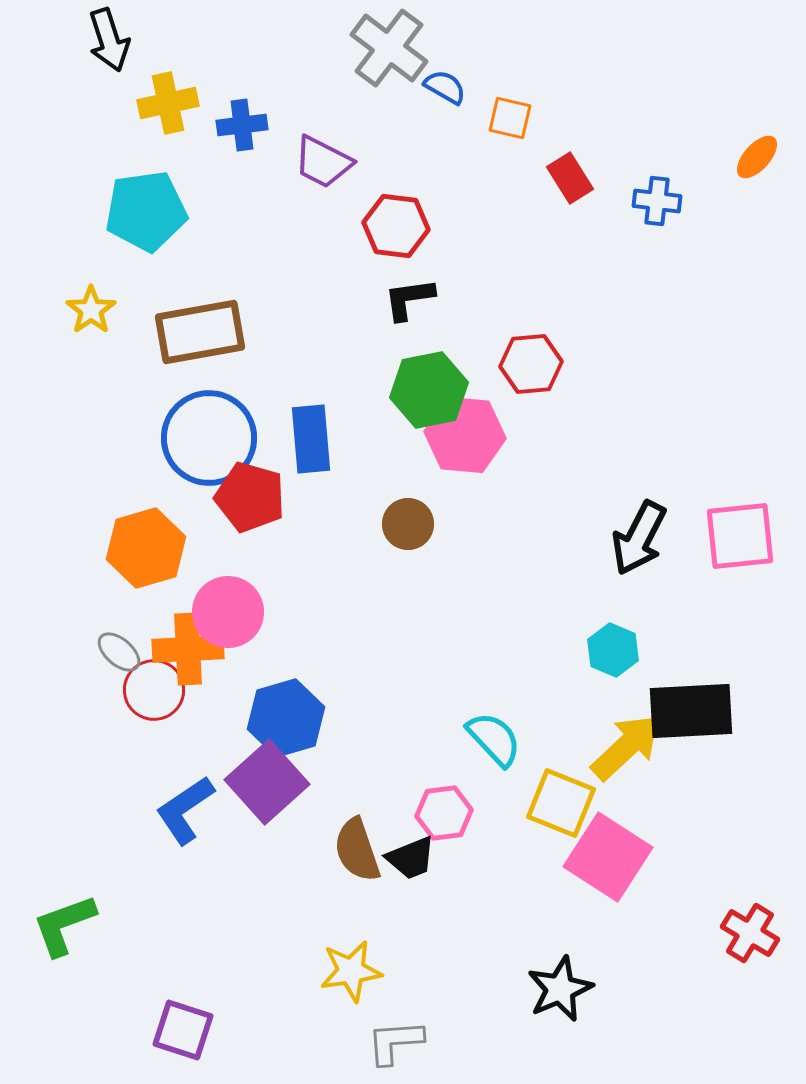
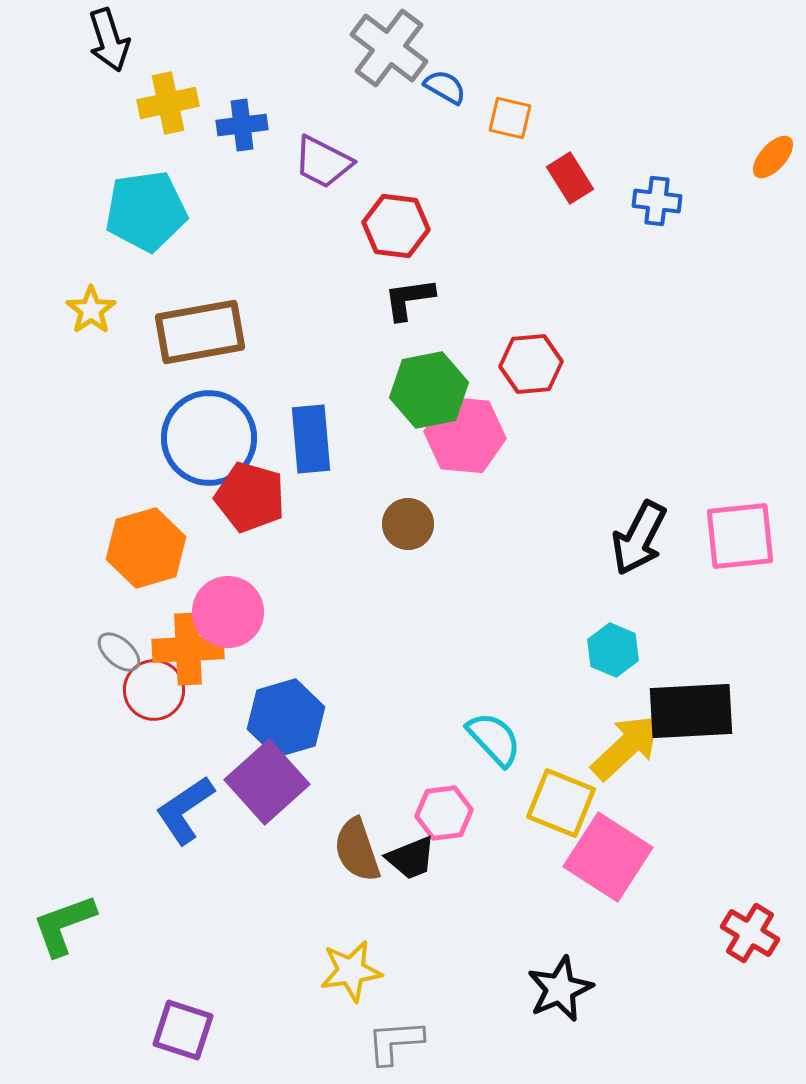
orange ellipse at (757, 157): moved 16 px right
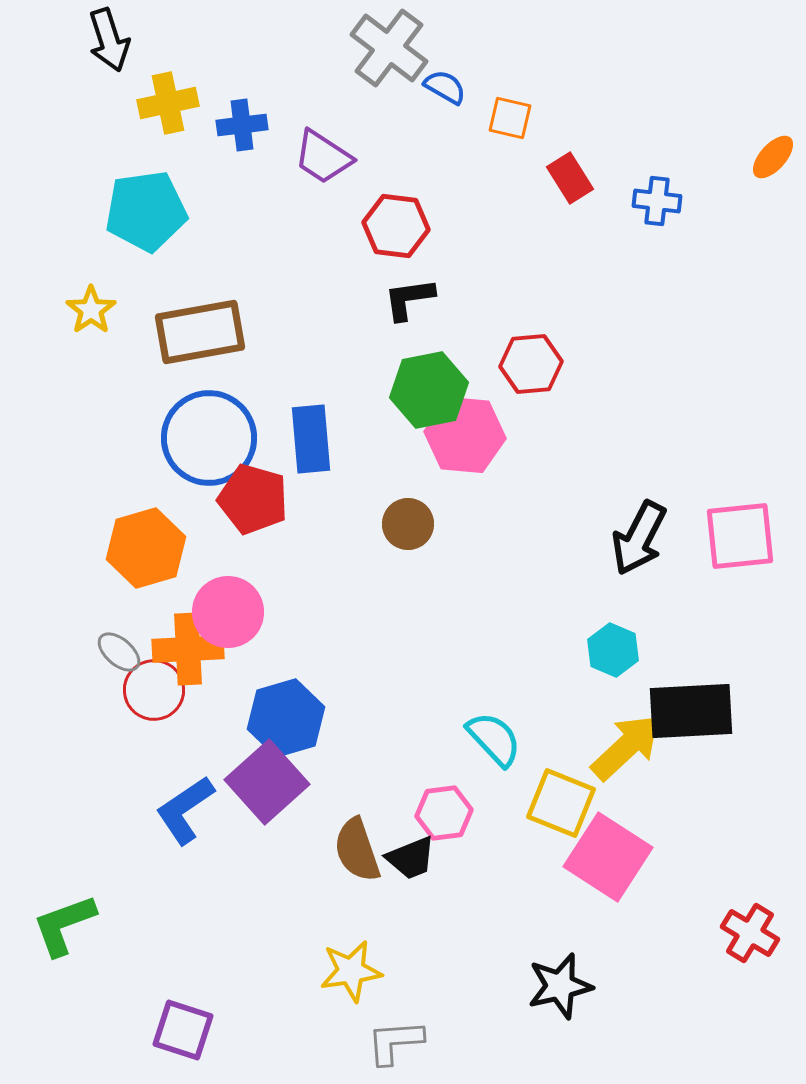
purple trapezoid at (323, 162): moved 5 px up; rotated 6 degrees clockwise
red pentagon at (250, 497): moved 3 px right, 2 px down
black star at (560, 989): moved 3 px up; rotated 10 degrees clockwise
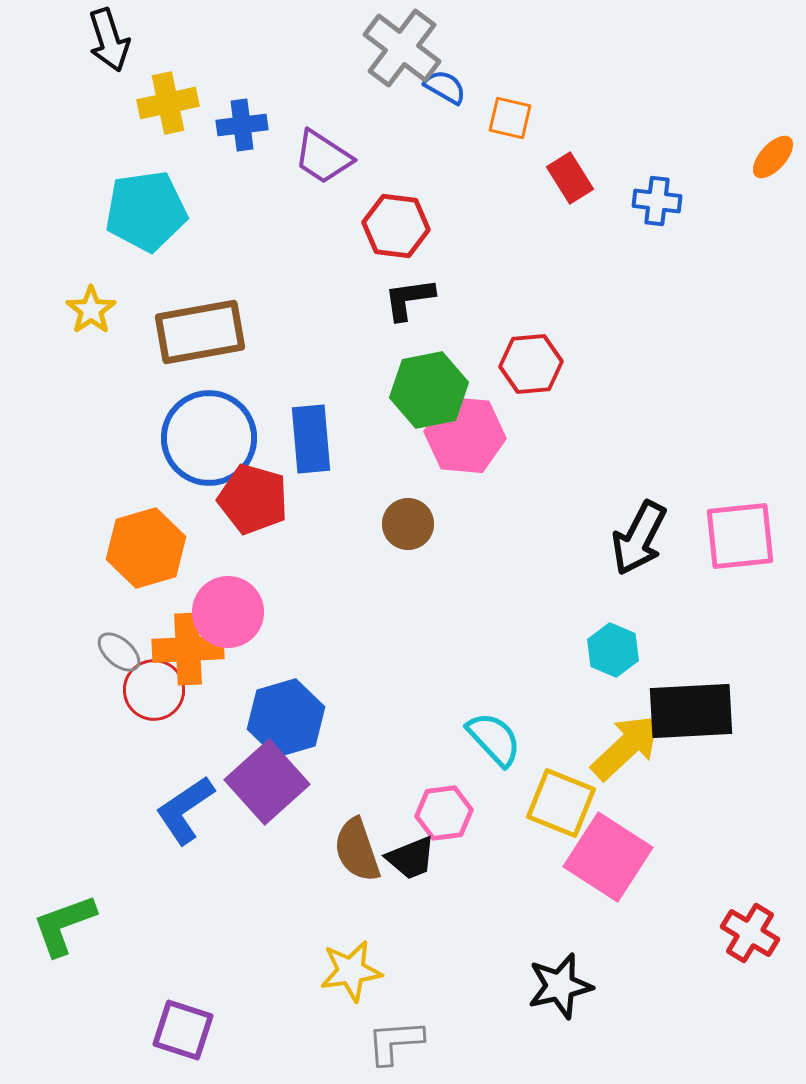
gray cross at (389, 48): moved 13 px right
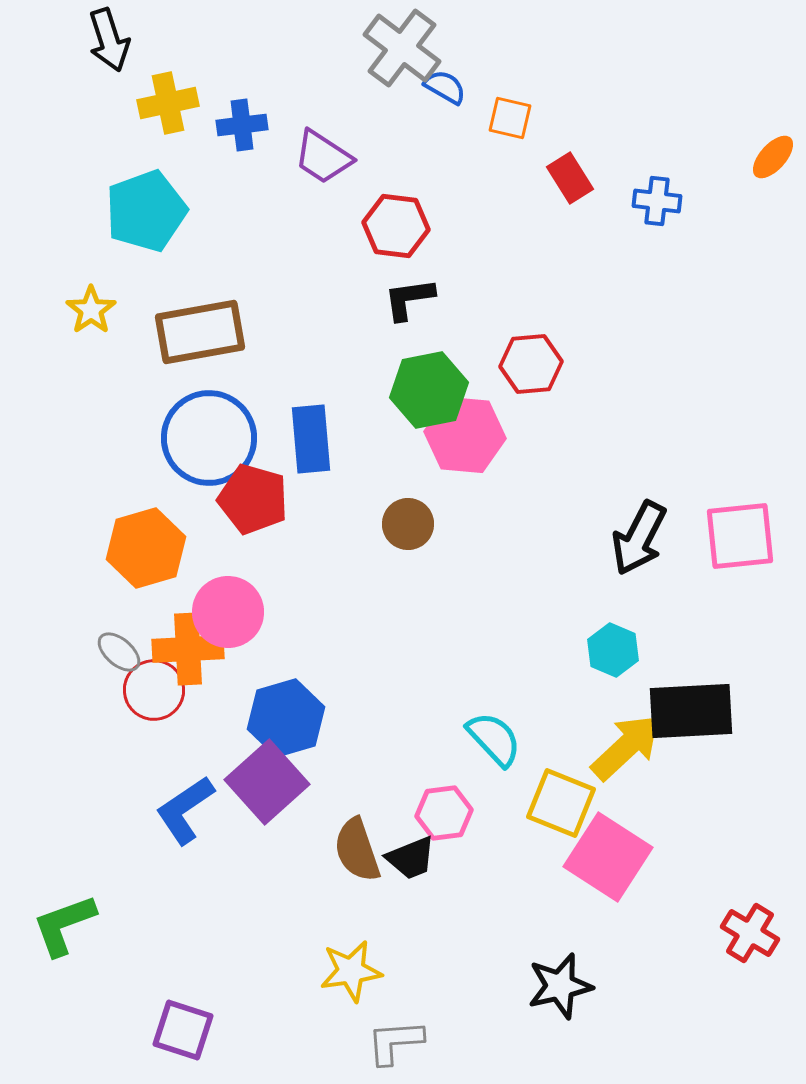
cyan pentagon at (146, 211): rotated 12 degrees counterclockwise
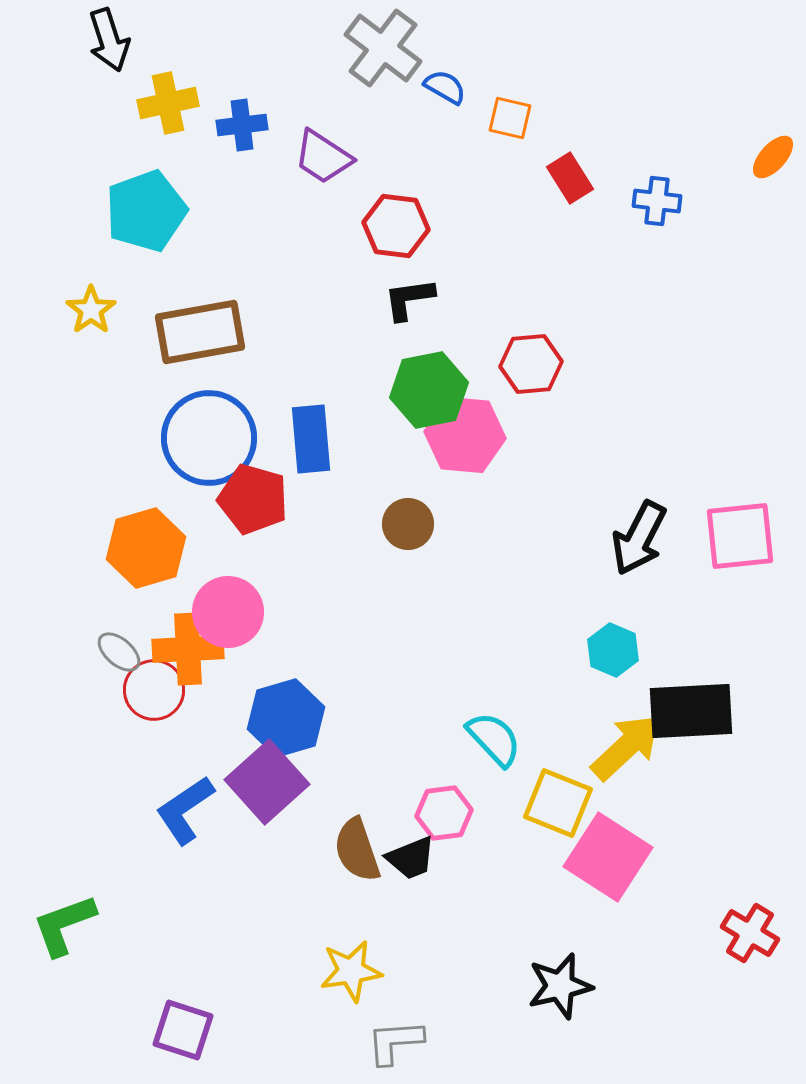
gray cross at (402, 48): moved 19 px left
yellow square at (561, 803): moved 3 px left
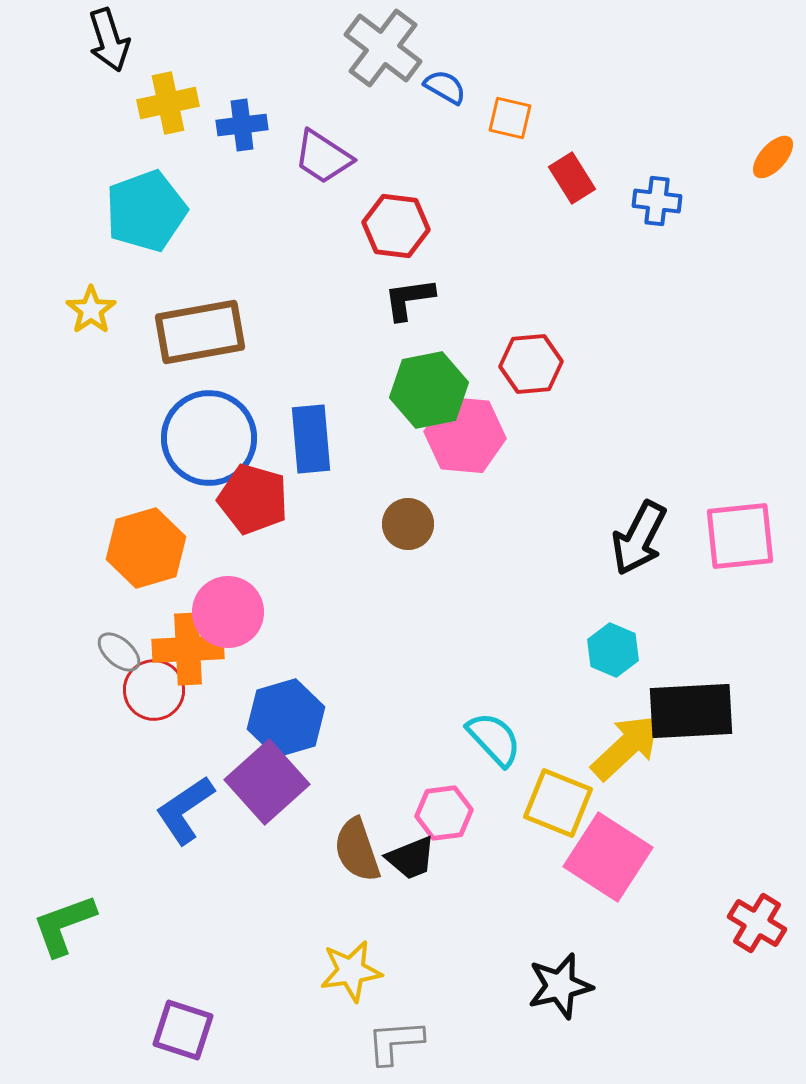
red rectangle at (570, 178): moved 2 px right
red cross at (750, 933): moved 7 px right, 10 px up
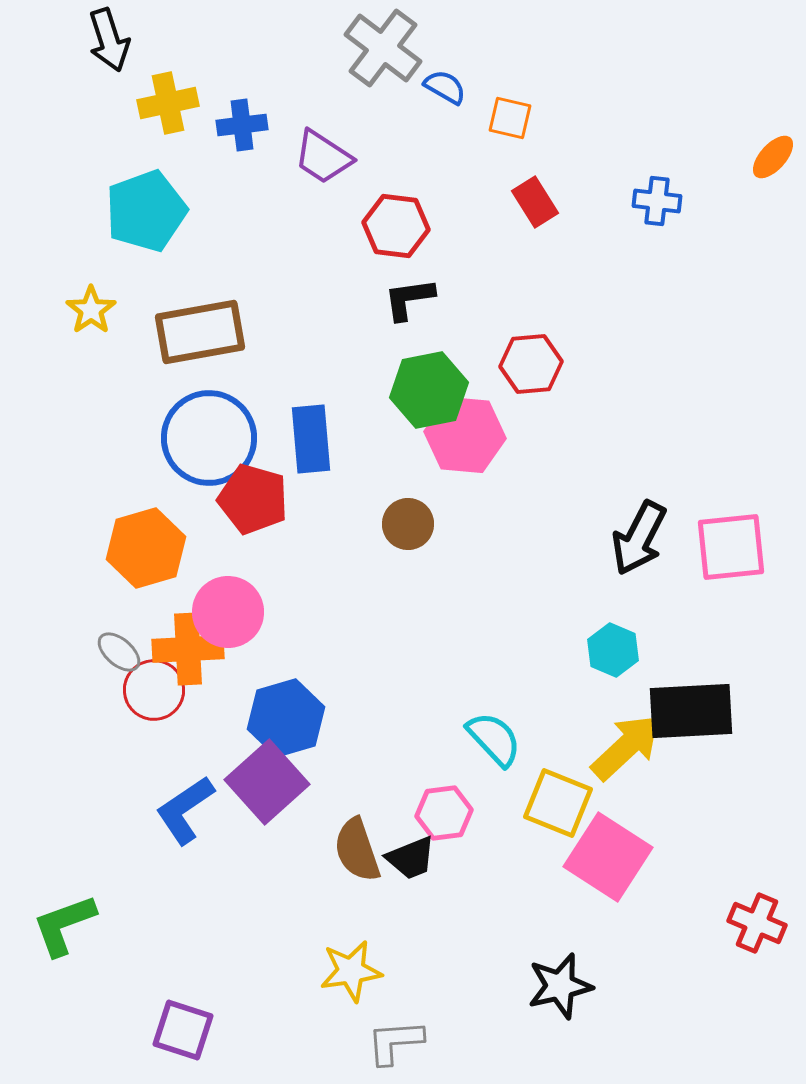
red rectangle at (572, 178): moved 37 px left, 24 px down
pink square at (740, 536): moved 9 px left, 11 px down
red cross at (757, 923): rotated 8 degrees counterclockwise
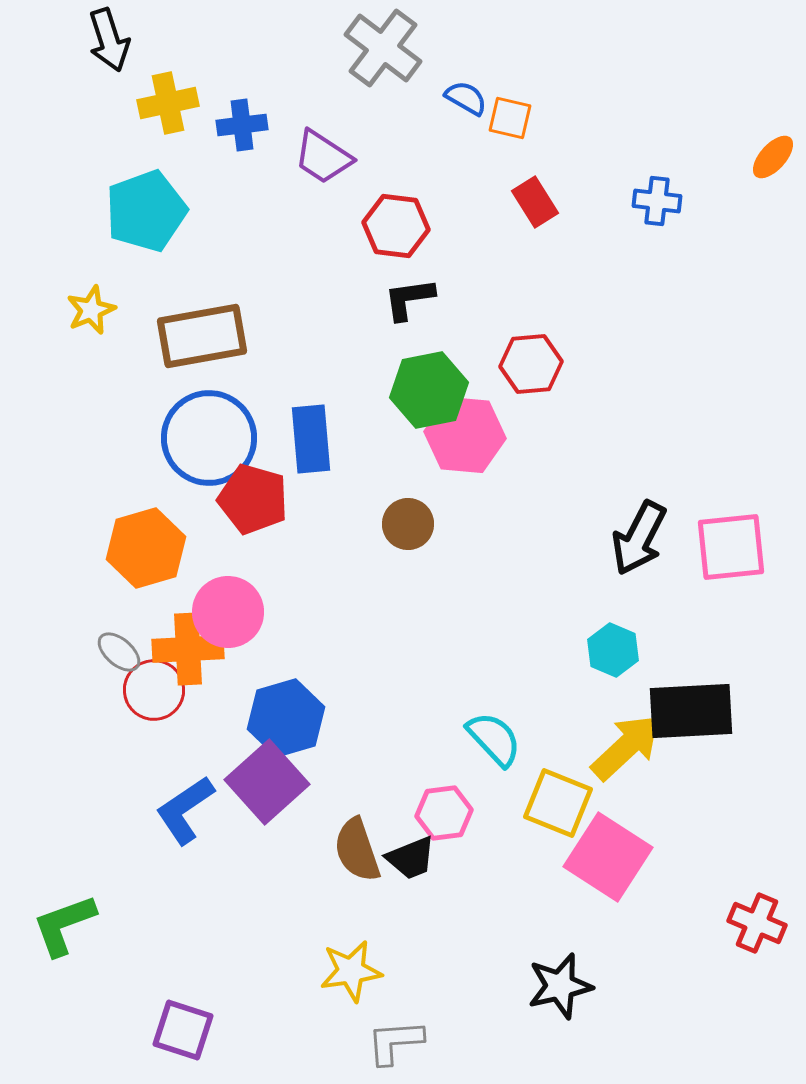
blue semicircle at (445, 87): moved 21 px right, 11 px down
yellow star at (91, 310): rotated 12 degrees clockwise
brown rectangle at (200, 332): moved 2 px right, 4 px down
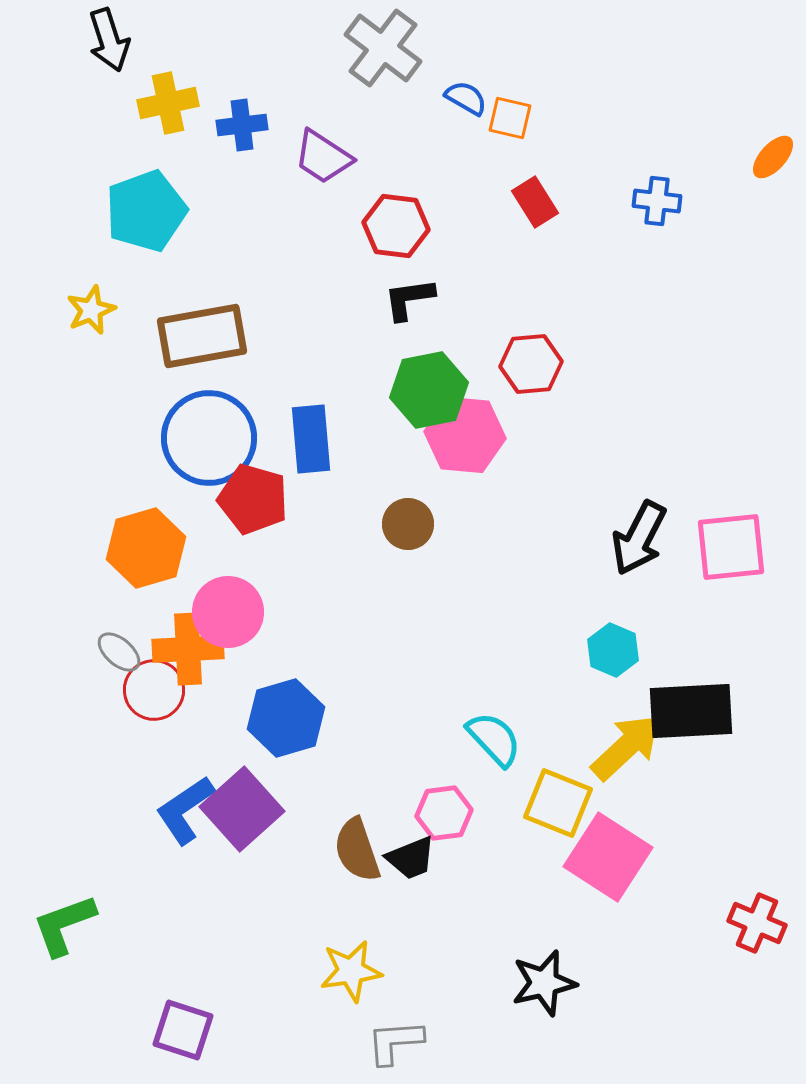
purple square at (267, 782): moved 25 px left, 27 px down
black star at (560, 986): moved 16 px left, 3 px up
